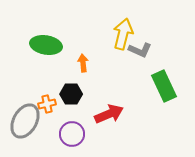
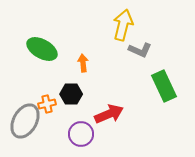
yellow arrow: moved 9 px up
green ellipse: moved 4 px left, 4 px down; rotated 20 degrees clockwise
purple circle: moved 9 px right
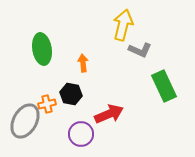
green ellipse: rotated 52 degrees clockwise
black hexagon: rotated 10 degrees clockwise
